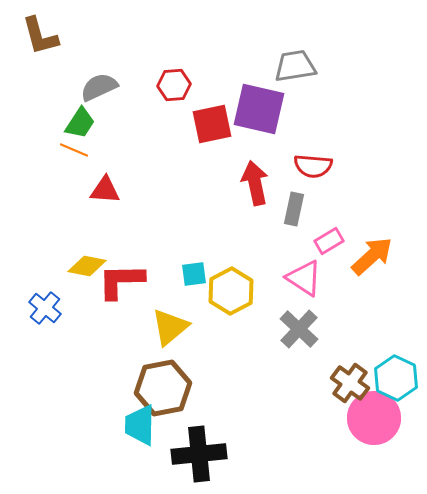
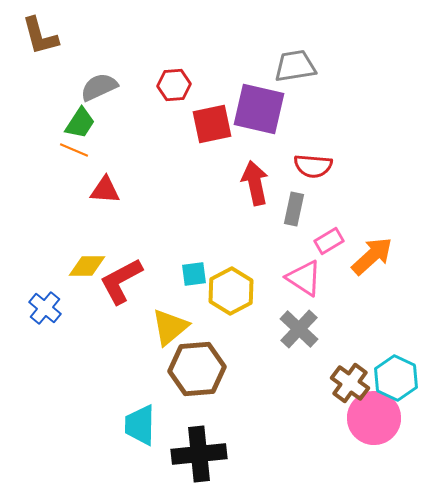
yellow diamond: rotated 12 degrees counterclockwise
red L-shape: rotated 27 degrees counterclockwise
brown hexagon: moved 34 px right, 19 px up; rotated 6 degrees clockwise
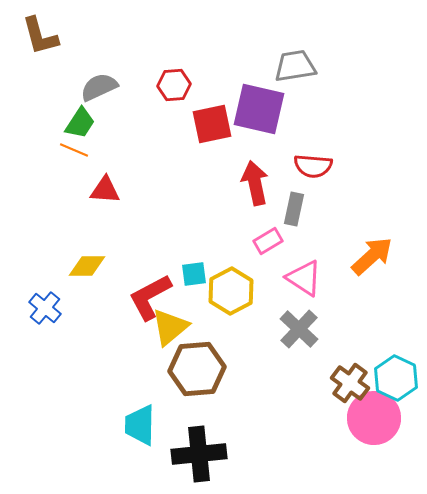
pink rectangle: moved 61 px left
red L-shape: moved 29 px right, 16 px down
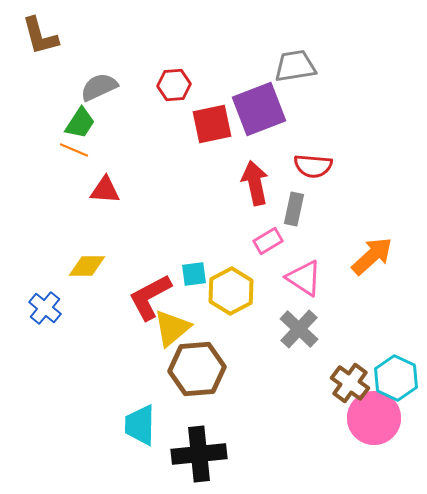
purple square: rotated 34 degrees counterclockwise
yellow triangle: moved 2 px right, 1 px down
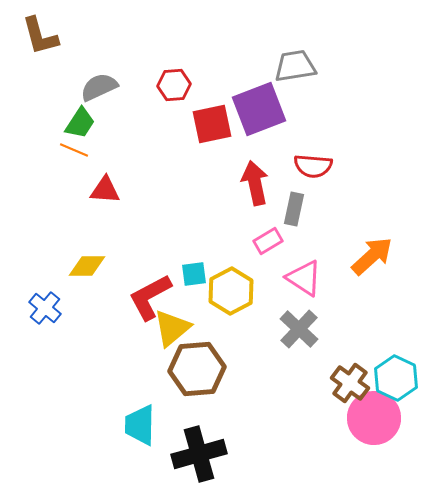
black cross: rotated 10 degrees counterclockwise
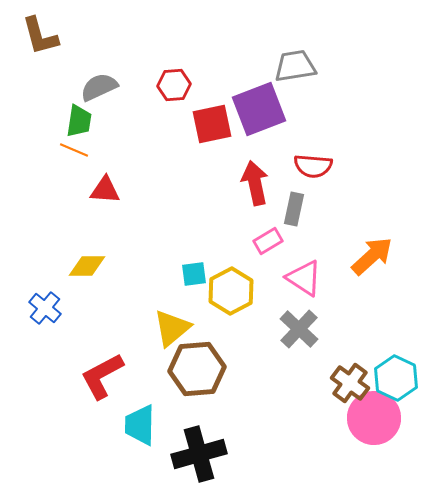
green trapezoid: moved 1 px left, 2 px up; rotated 24 degrees counterclockwise
red L-shape: moved 48 px left, 79 px down
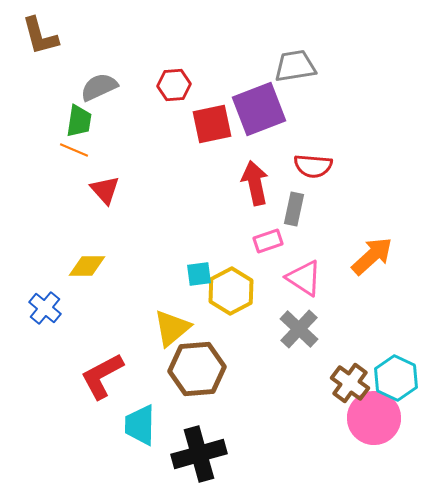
red triangle: rotated 44 degrees clockwise
pink rectangle: rotated 12 degrees clockwise
cyan square: moved 5 px right
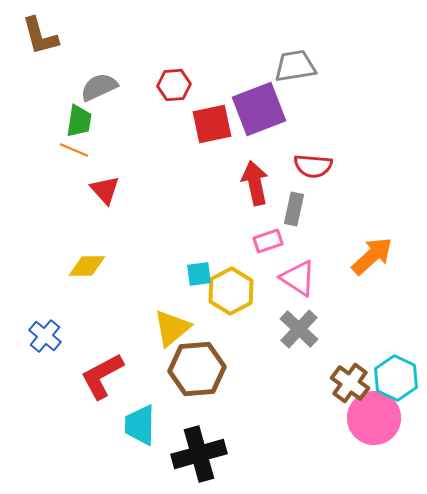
pink triangle: moved 6 px left
blue cross: moved 28 px down
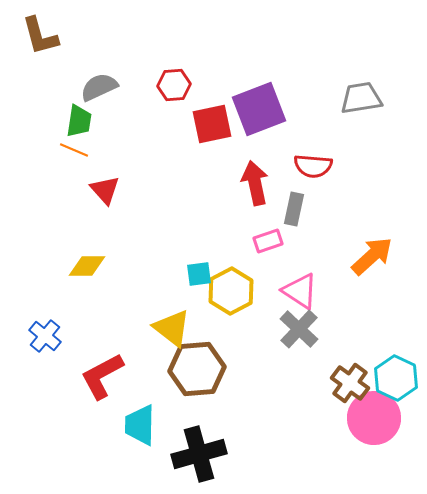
gray trapezoid: moved 66 px right, 32 px down
pink triangle: moved 2 px right, 13 px down
yellow triangle: rotated 42 degrees counterclockwise
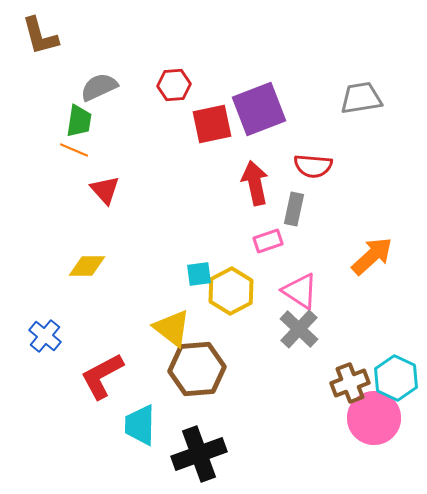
brown cross: rotated 33 degrees clockwise
black cross: rotated 4 degrees counterclockwise
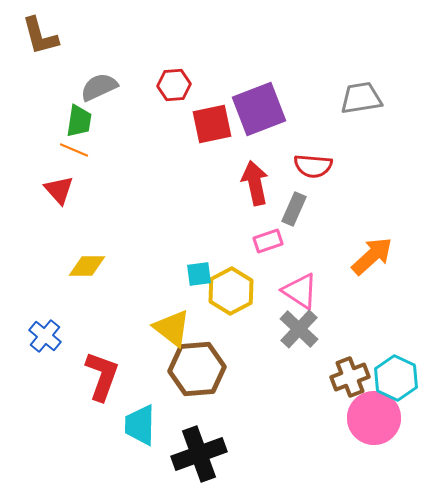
red triangle: moved 46 px left
gray rectangle: rotated 12 degrees clockwise
red L-shape: rotated 138 degrees clockwise
brown cross: moved 6 px up
